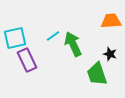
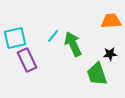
cyan line: rotated 16 degrees counterclockwise
black star: rotated 24 degrees counterclockwise
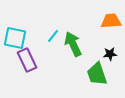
cyan square: rotated 25 degrees clockwise
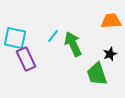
black star: rotated 16 degrees counterclockwise
purple rectangle: moved 1 px left, 1 px up
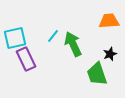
orange trapezoid: moved 2 px left
cyan square: rotated 25 degrees counterclockwise
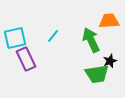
green arrow: moved 18 px right, 4 px up
black star: moved 7 px down
green trapezoid: rotated 80 degrees counterclockwise
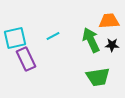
cyan line: rotated 24 degrees clockwise
black star: moved 2 px right, 16 px up; rotated 24 degrees clockwise
green trapezoid: moved 1 px right, 3 px down
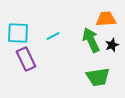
orange trapezoid: moved 3 px left, 2 px up
cyan square: moved 3 px right, 5 px up; rotated 15 degrees clockwise
black star: rotated 24 degrees counterclockwise
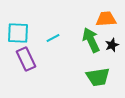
cyan line: moved 2 px down
